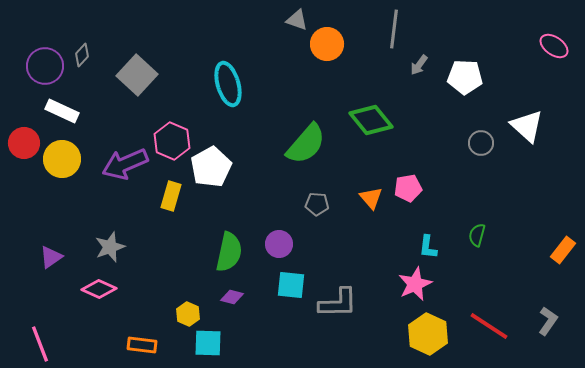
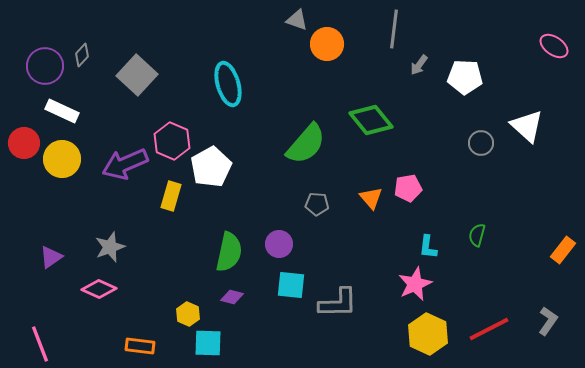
red line at (489, 326): moved 3 px down; rotated 60 degrees counterclockwise
orange rectangle at (142, 345): moved 2 px left, 1 px down
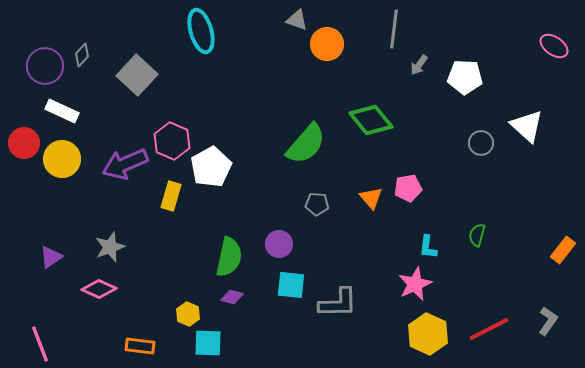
cyan ellipse at (228, 84): moved 27 px left, 53 px up
green semicircle at (229, 252): moved 5 px down
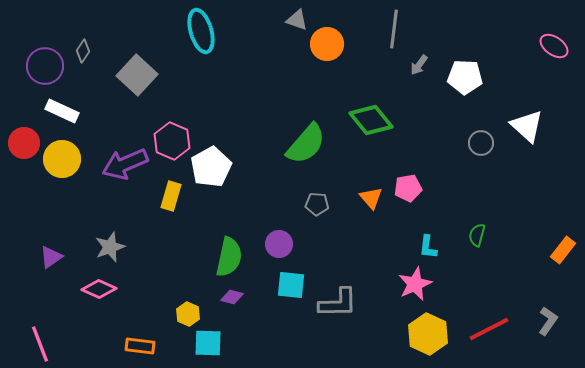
gray diamond at (82, 55): moved 1 px right, 4 px up; rotated 10 degrees counterclockwise
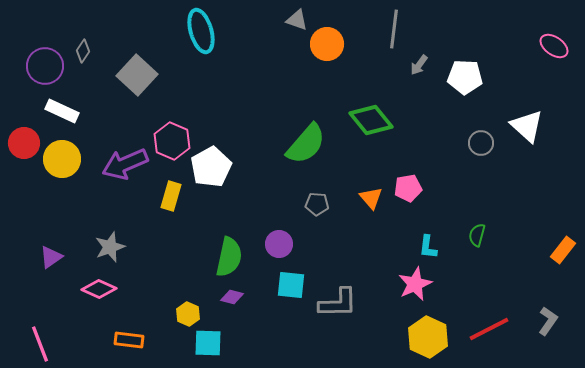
yellow hexagon at (428, 334): moved 3 px down
orange rectangle at (140, 346): moved 11 px left, 6 px up
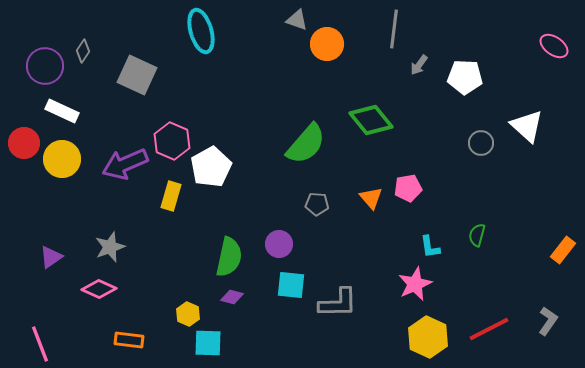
gray square at (137, 75): rotated 18 degrees counterclockwise
cyan L-shape at (428, 247): moved 2 px right; rotated 15 degrees counterclockwise
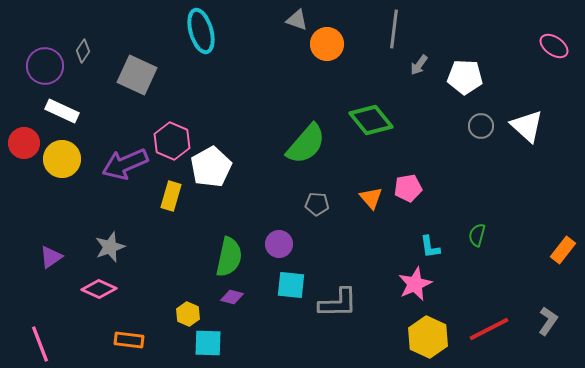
gray circle at (481, 143): moved 17 px up
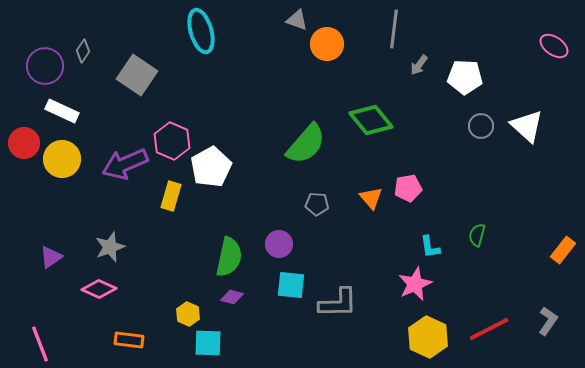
gray square at (137, 75): rotated 9 degrees clockwise
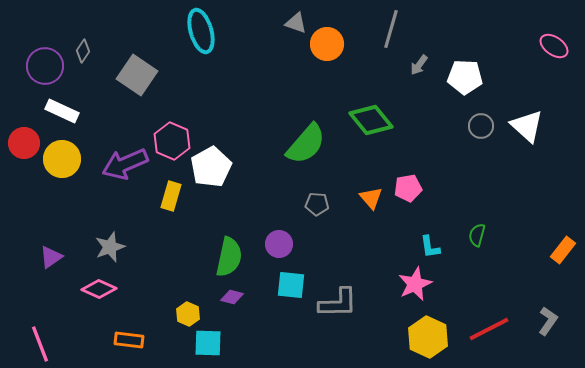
gray triangle at (297, 20): moved 1 px left, 3 px down
gray line at (394, 29): moved 3 px left; rotated 9 degrees clockwise
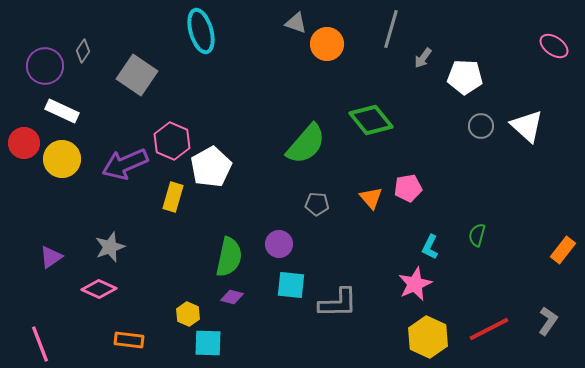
gray arrow at (419, 65): moved 4 px right, 7 px up
yellow rectangle at (171, 196): moved 2 px right, 1 px down
cyan L-shape at (430, 247): rotated 35 degrees clockwise
